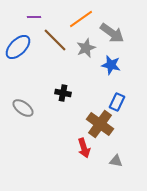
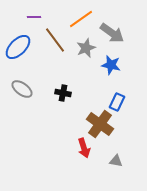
brown line: rotated 8 degrees clockwise
gray ellipse: moved 1 px left, 19 px up
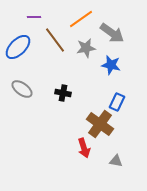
gray star: rotated 12 degrees clockwise
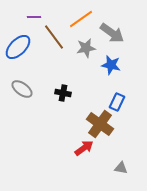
brown line: moved 1 px left, 3 px up
red arrow: rotated 108 degrees counterclockwise
gray triangle: moved 5 px right, 7 px down
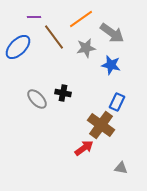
gray ellipse: moved 15 px right, 10 px down; rotated 10 degrees clockwise
brown cross: moved 1 px right, 1 px down
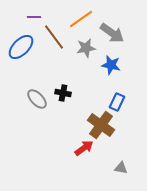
blue ellipse: moved 3 px right
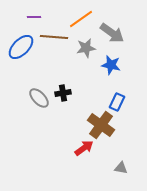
brown line: rotated 48 degrees counterclockwise
black cross: rotated 21 degrees counterclockwise
gray ellipse: moved 2 px right, 1 px up
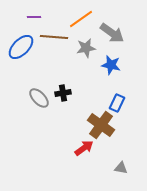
blue rectangle: moved 1 px down
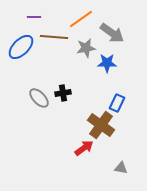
blue star: moved 4 px left, 2 px up; rotated 12 degrees counterclockwise
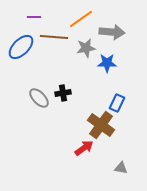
gray arrow: moved 1 px up; rotated 30 degrees counterclockwise
